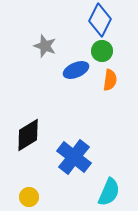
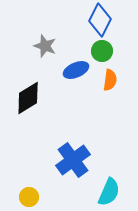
black diamond: moved 37 px up
blue cross: moved 1 px left, 3 px down; rotated 16 degrees clockwise
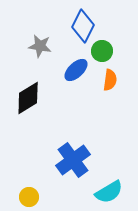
blue diamond: moved 17 px left, 6 px down
gray star: moved 5 px left; rotated 10 degrees counterclockwise
blue ellipse: rotated 20 degrees counterclockwise
cyan semicircle: rotated 36 degrees clockwise
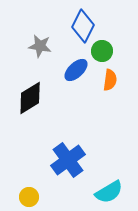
black diamond: moved 2 px right
blue cross: moved 5 px left
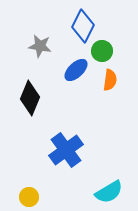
black diamond: rotated 36 degrees counterclockwise
blue cross: moved 2 px left, 10 px up
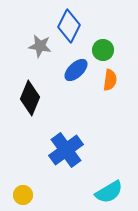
blue diamond: moved 14 px left
green circle: moved 1 px right, 1 px up
yellow circle: moved 6 px left, 2 px up
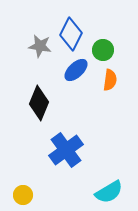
blue diamond: moved 2 px right, 8 px down
black diamond: moved 9 px right, 5 px down
